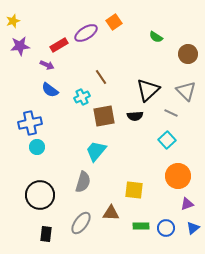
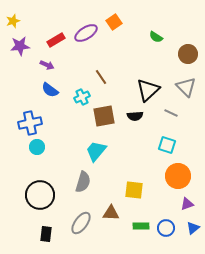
red rectangle: moved 3 px left, 5 px up
gray triangle: moved 4 px up
cyan square: moved 5 px down; rotated 30 degrees counterclockwise
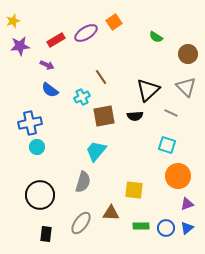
blue triangle: moved 6 px left
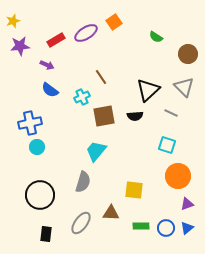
gray triangle: moved 2 px left
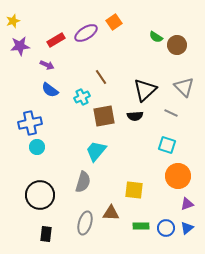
brown circle: moved 11 px left, 9 px up
black triangle: moved 3 px left
gray ellipse: moved 4 px right; rotated 20 degrees counterclockwise
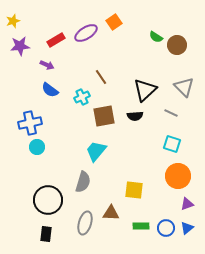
cyan square: moved 5 px right, 1 px up
black circle: moved 8 px right, 5 px down
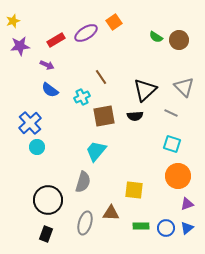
brown circle: moved 2 px right, 5 px up
blue cross: rotated 30 degrees counterclockwise
black rectangle: rotated 14 degrees clockwise
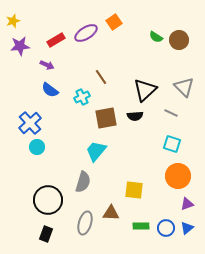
brown square: moved 2 px right, 2 px down
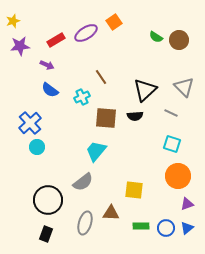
brown square: rotated 15 degrees clockwise
gray semicircle: rotated 35 degrees clockwise
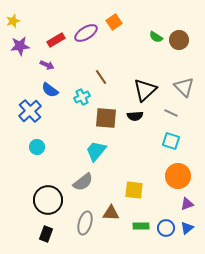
blue cross: moved 12 px up
cyan square: moved 1 px left, 3 px up
